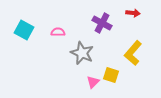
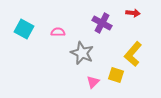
cyan square: moved 1 px up
yellow L-shape: moved 1 px down
yellow square: moved 5 px right
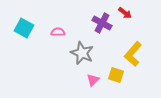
red arrow: moved 8 px left; rotated 32 degrees clockwise
cyan square: moved 1 px up
pink triangle: moved 2 px up
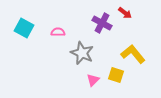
yellow L-shape: rotated 100 degrees clockwise
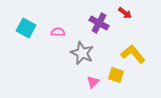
purple cross: moved 3 px left
cyan square: moved 2 px right
pink triangle: moved 2 px down
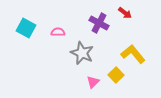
yellow square: rotated 28 degrees clockwise
